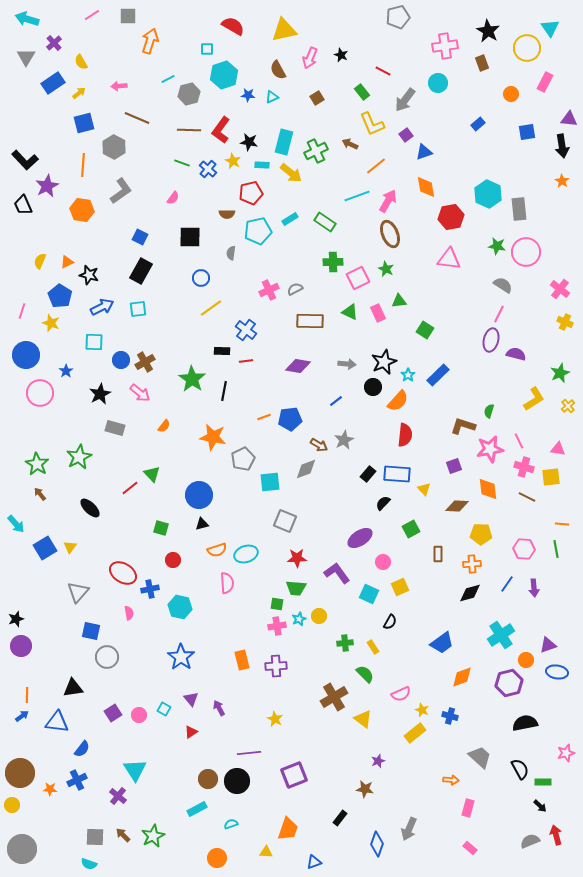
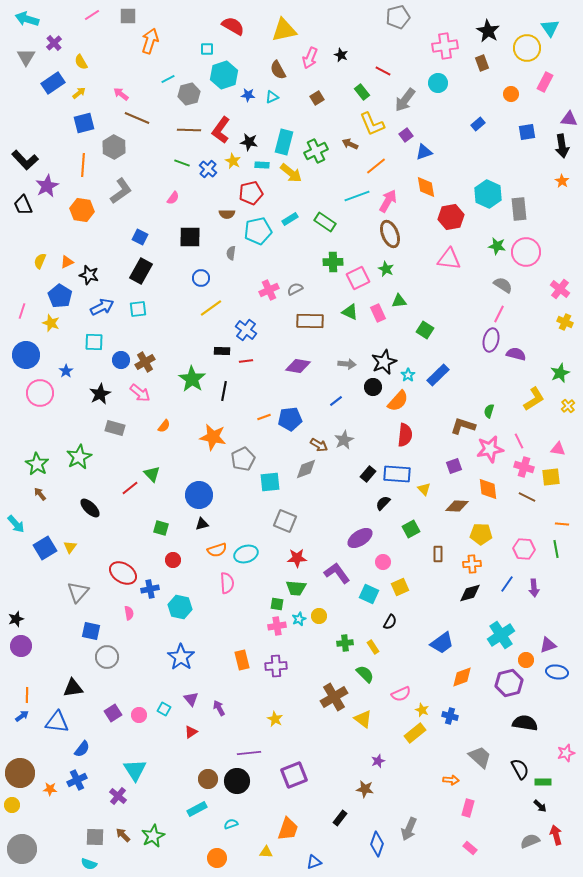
pink arrow at (119, 86): moved 2 px right, 8 px down; rotated 42 degrees clockwise
black semicircle at (525, 723): rotated 20 degrees clockwise
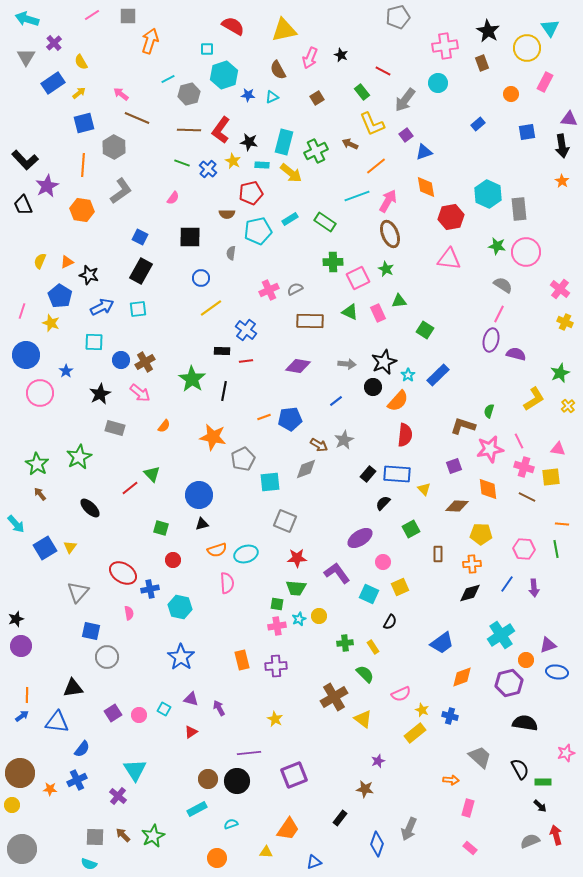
purple triangle at (191, 699): rotated 35 degrees counterclockwise
orange trapezoid at (288, 829): rotated 15 degrees clockwise
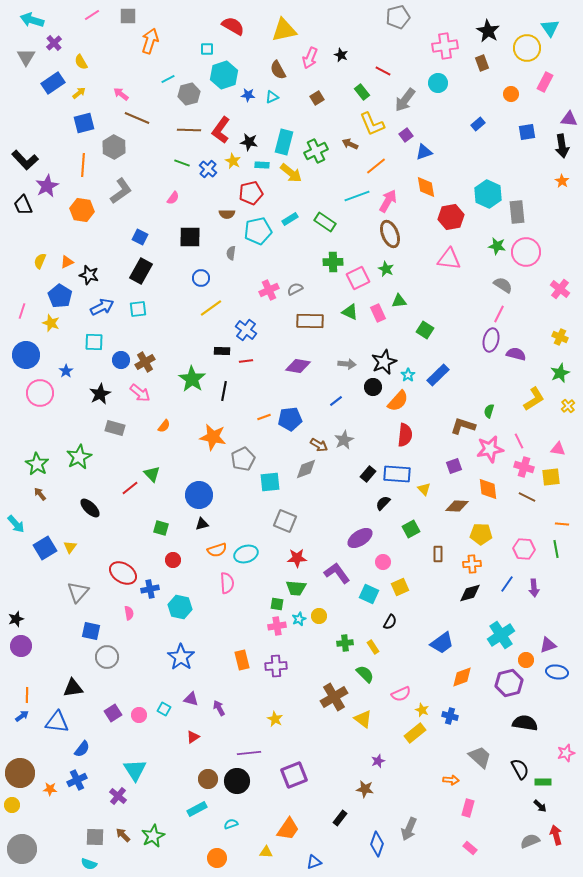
cyan arrow at (27, 19): moved 5 px right, 1 px down
gray rectangle at (519, 209): moved 2 px left, 3 px down
yellow cross at (565, 322): moved 5 px left, 15 px down
red triangle at (191, 732): moved 2 px right, 5 px down
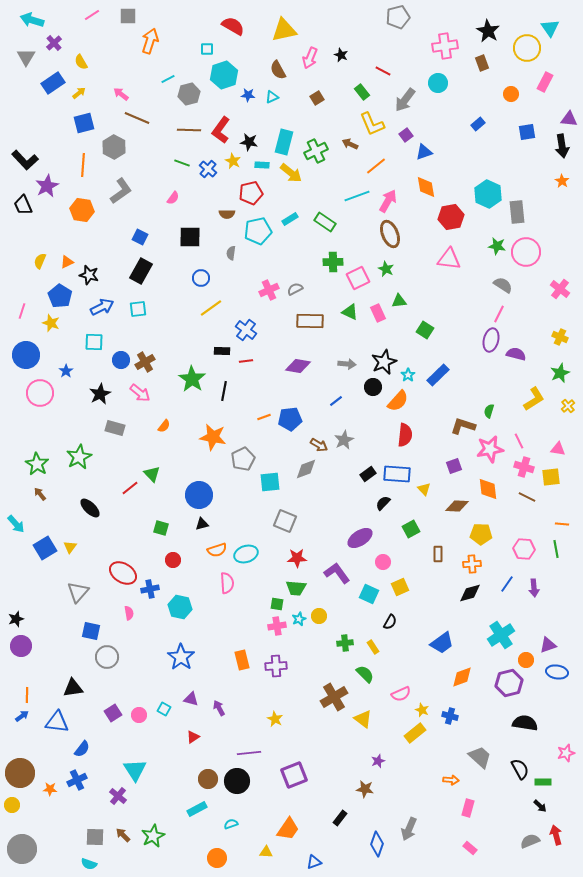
black rectangle at (368, 474): rotated 14 degrees clockwise
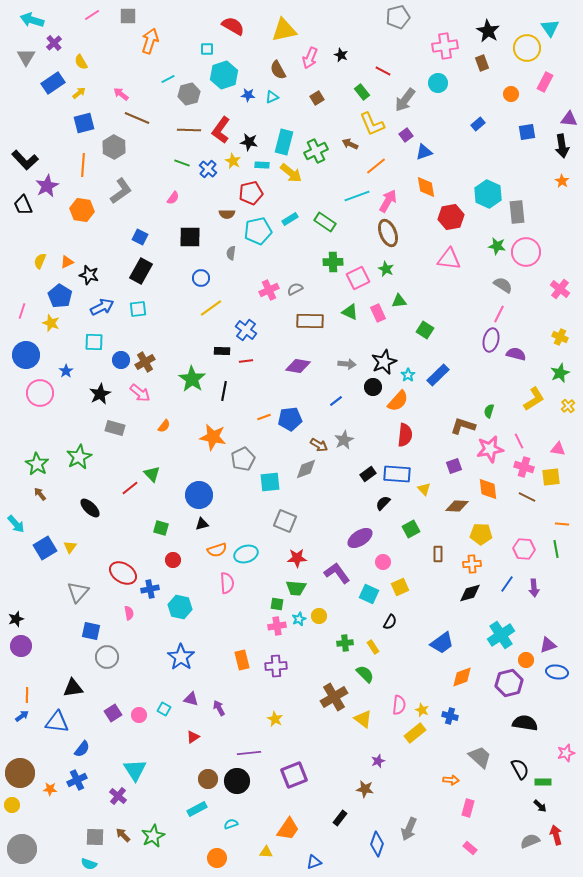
brown ellipse at (390, 234): moved 2 px left, 1 px up
pink semicircle at (401, 694): moved 2 px left, 11 px down; rotated 60 degrees counterclockwise
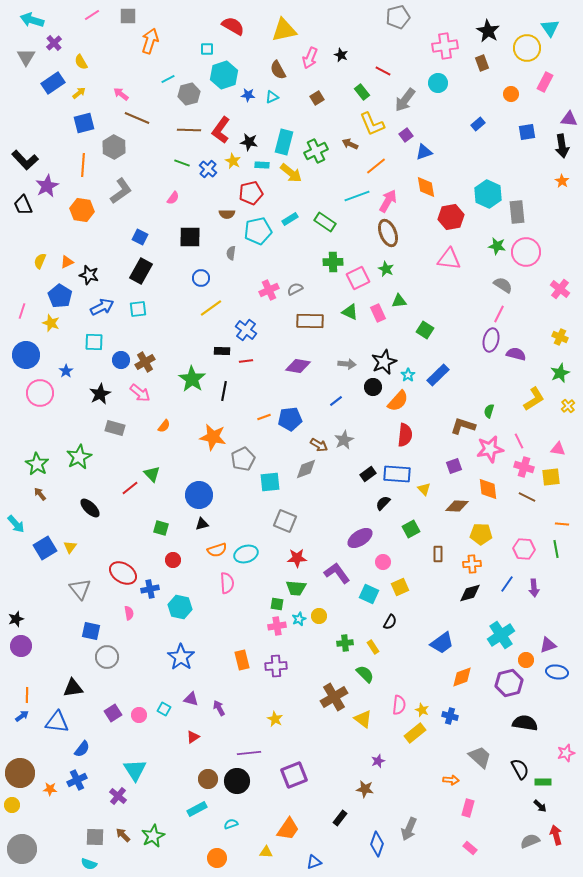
gray triangle at (78, 592): moved 2 px right, 3 px up; rotated 20 degrees counterclockwise
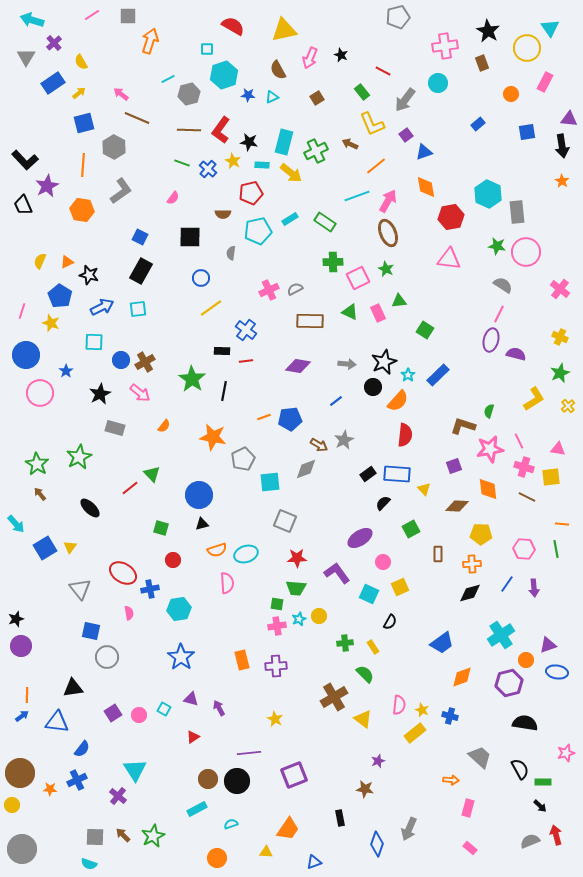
brown semicircle at (227, 214): moved 4 px left
cyan hexagon at (180, 607): moved 1 px left, 2 px down; rotated 20 degrees counterclockwise
black rectangle at (340, 818): rotated 49 degrees counterclockwise
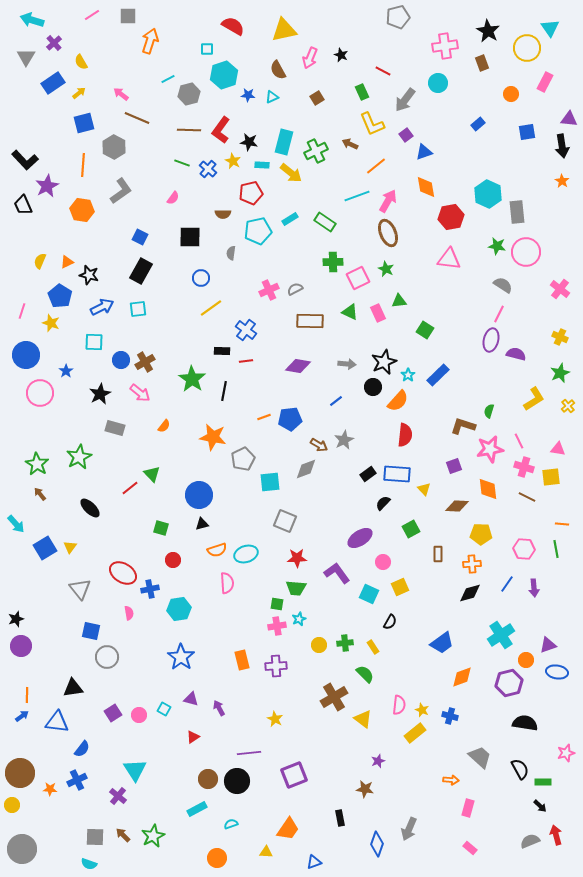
green rectangle at (362, 92): rotated 14 degrees clockwise
yellow circle at (319, 616): moved 29 px down
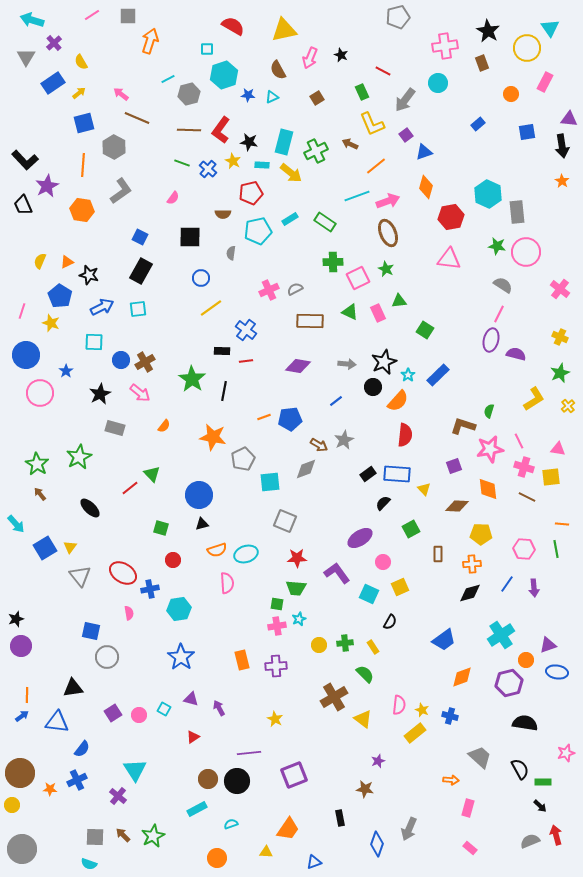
orange diamond at (426, 187): rotated 25 degrees clockwise
pink arrow at (388, 201): rotated 40 degrees clockwise
gray triangle at (80, 589): moved 13 px up
blue trapezoid at (442, 643): moved 2 px right, 3 px up
